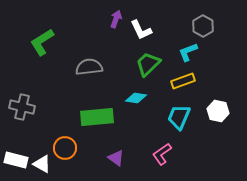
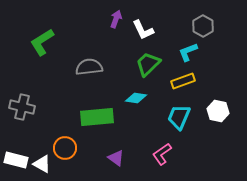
white L-shape: moved 2 px right
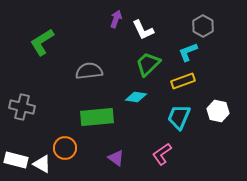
gray semicircle: moved 4 px down
cyan diamond: moved 1 px up
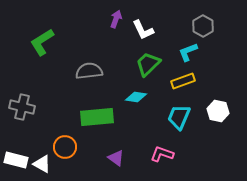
orange circle: moved 1 px up
pink L-shape: rotated 55 degrees clockwise
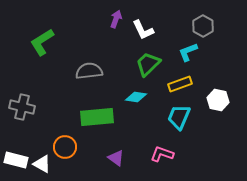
yellow rectangle: moved 3 px left, 3 px down
white hexagon: moved 11 px up
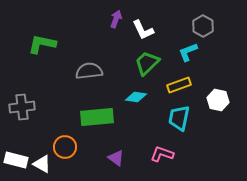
green L-shape: moved 2 px down; rotated 44 degrees clockwise
green trapezoid: moved 1 px left, 1 px up
yellow rectangle: moved 1 px left, 1 px down
gray cross: rotated 20 degrees counterclockwise
cyan trapezoid: moved 1 px down; rotated 12 degrees counterclockwise
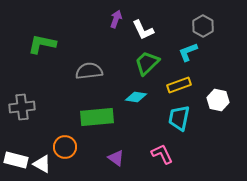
pink L-shape: rotated 45 degrees clockwise
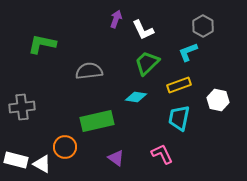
green rectangle: moved 4 px down; rotated 8 degrees counterclockwise
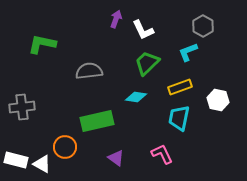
yellow rectangle: moved 1 px right, 2 px down
